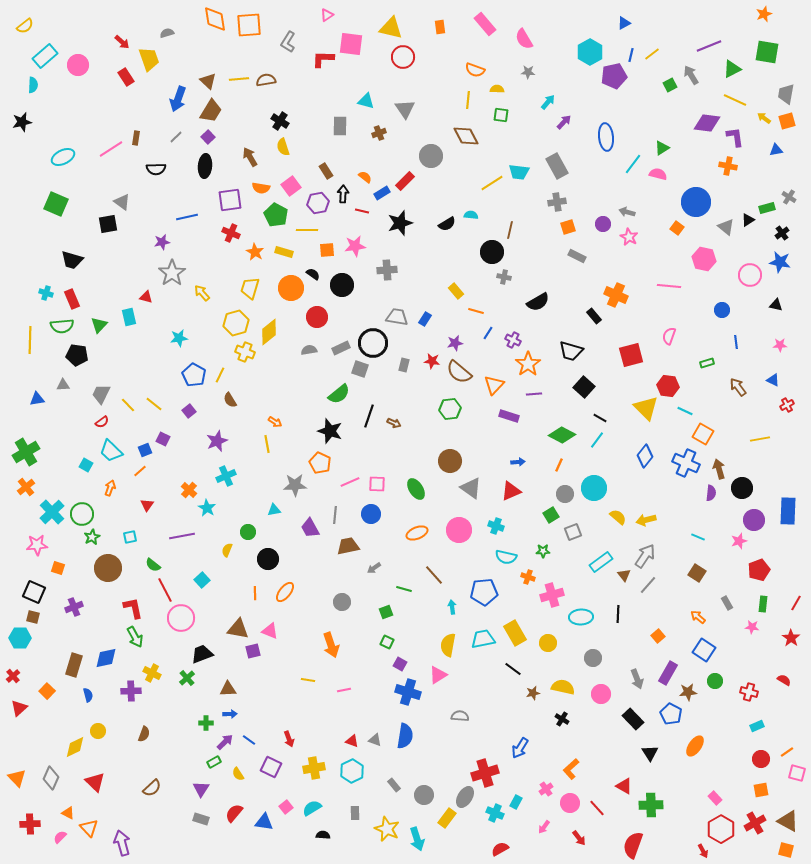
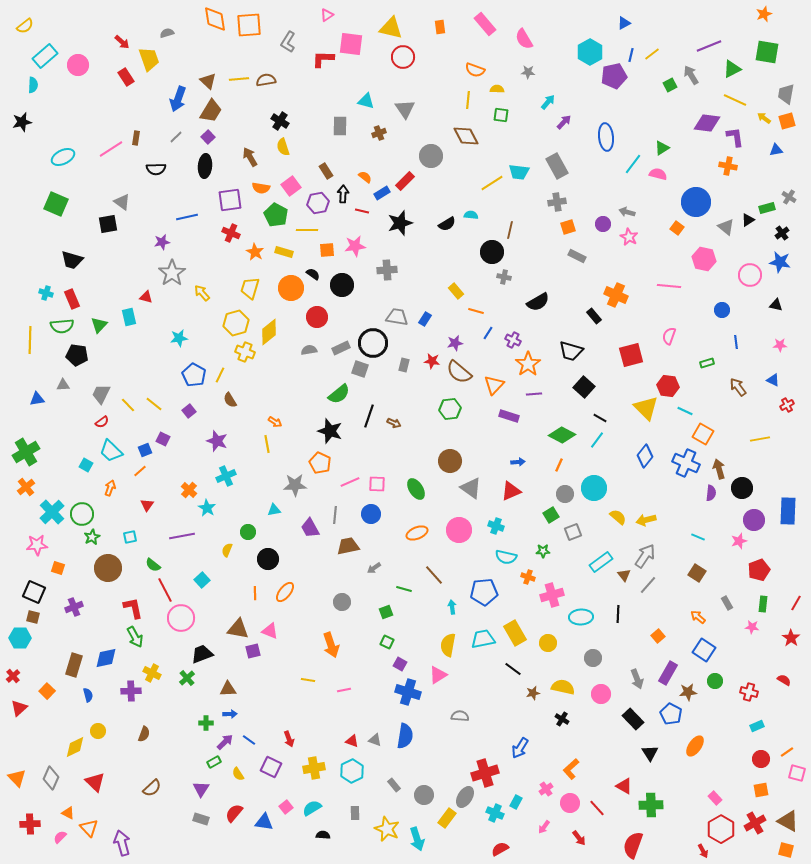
purple star at (217, 441): rotated 30 degrees counterclockwise
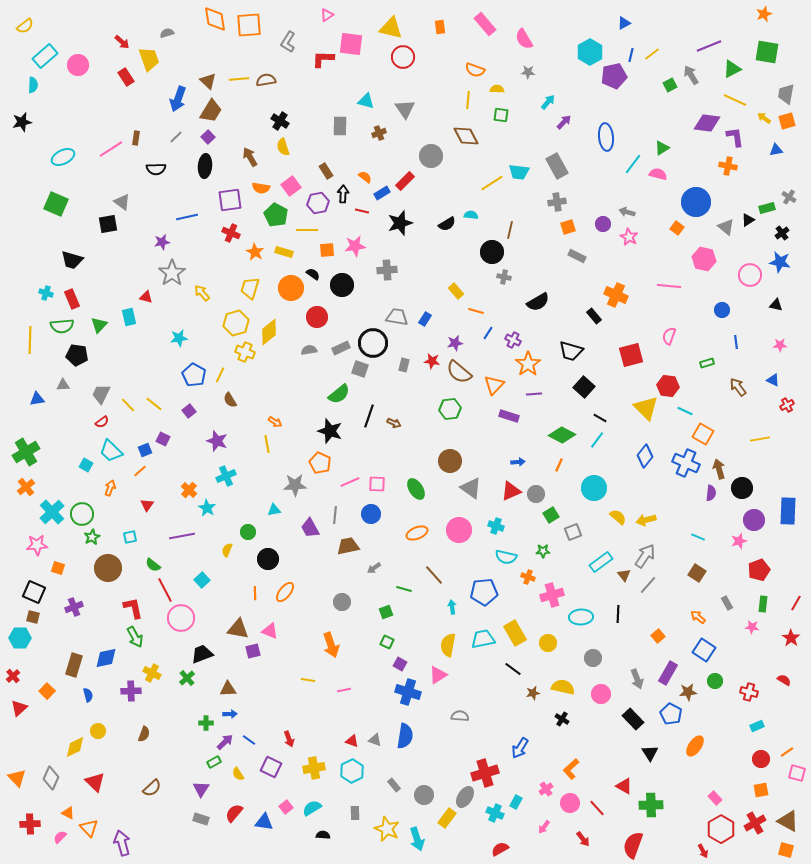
gray circle at (565, 494): moved 29 px left
red arrow at (579, 838): moved 4 px right, 1 px down
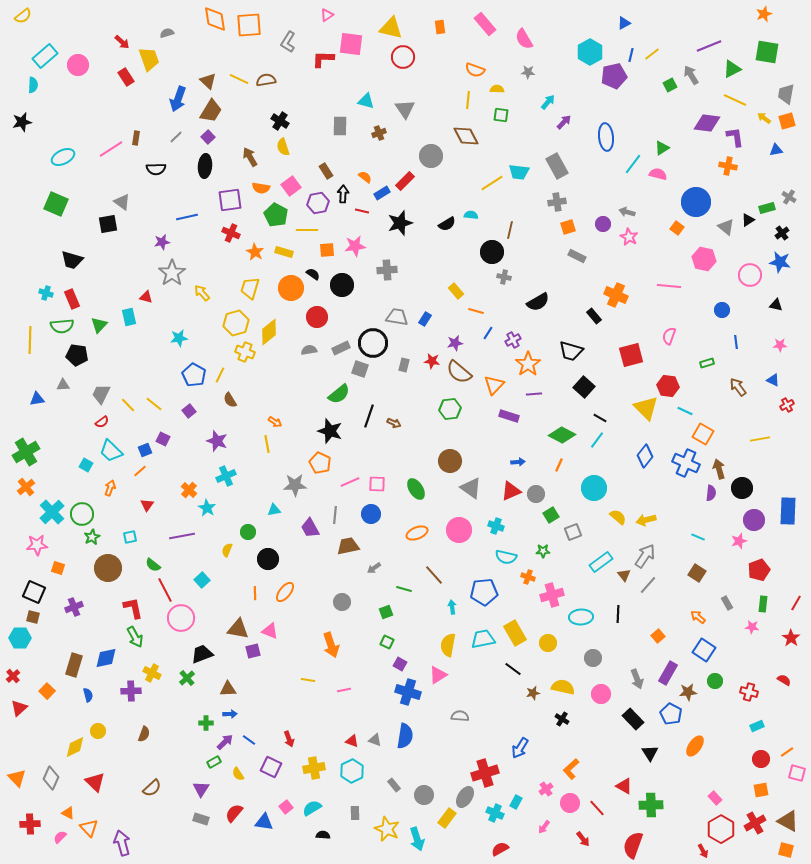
yellow semicircle at (25, 26): moved 2 px left, 10 px up
yellow line at (239, 79): rotated 30 degrees clockwise
purple cross at (513, 340): rotated 35 degrees clockwise
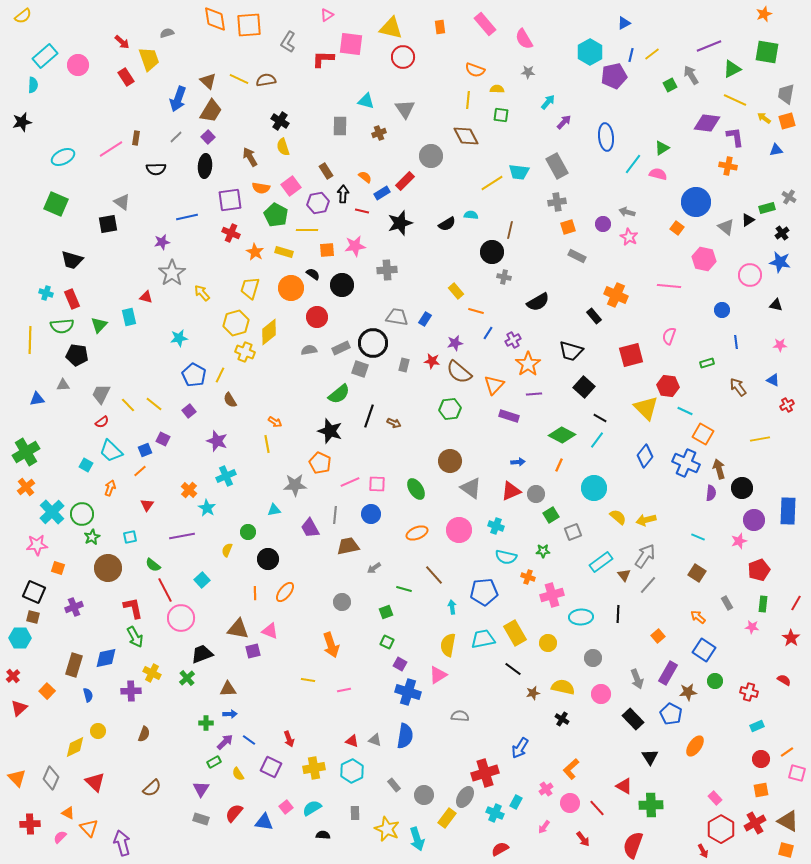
black triangle at (650, 753): moved 4 px down
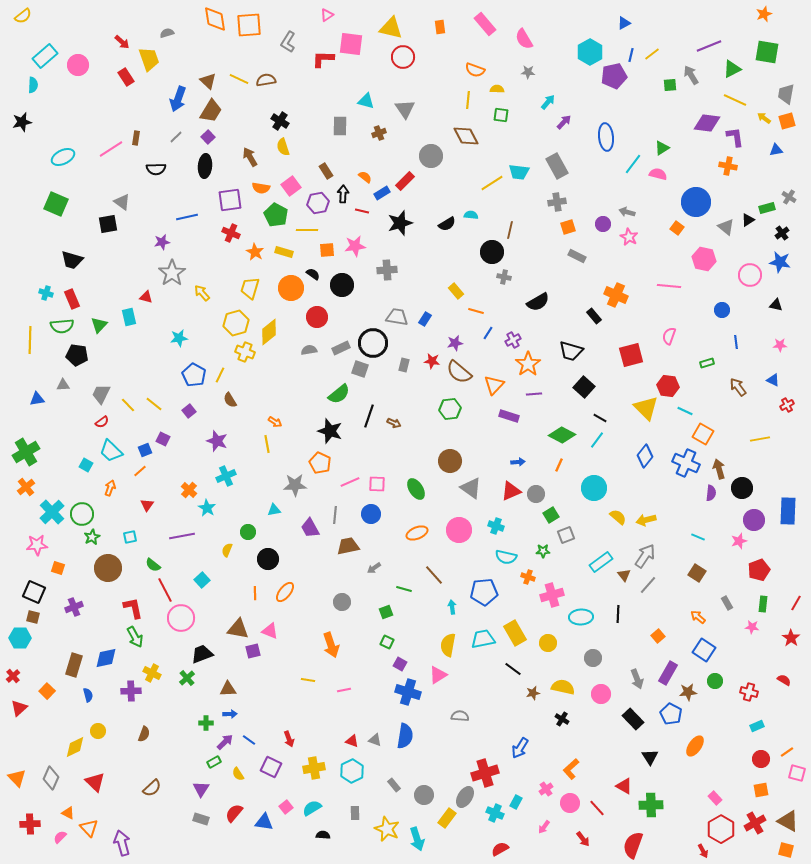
green square at (670, 85): rotated 24 degrees clockwise
gray square at (573, 532): moved 7 px left, 3 px down
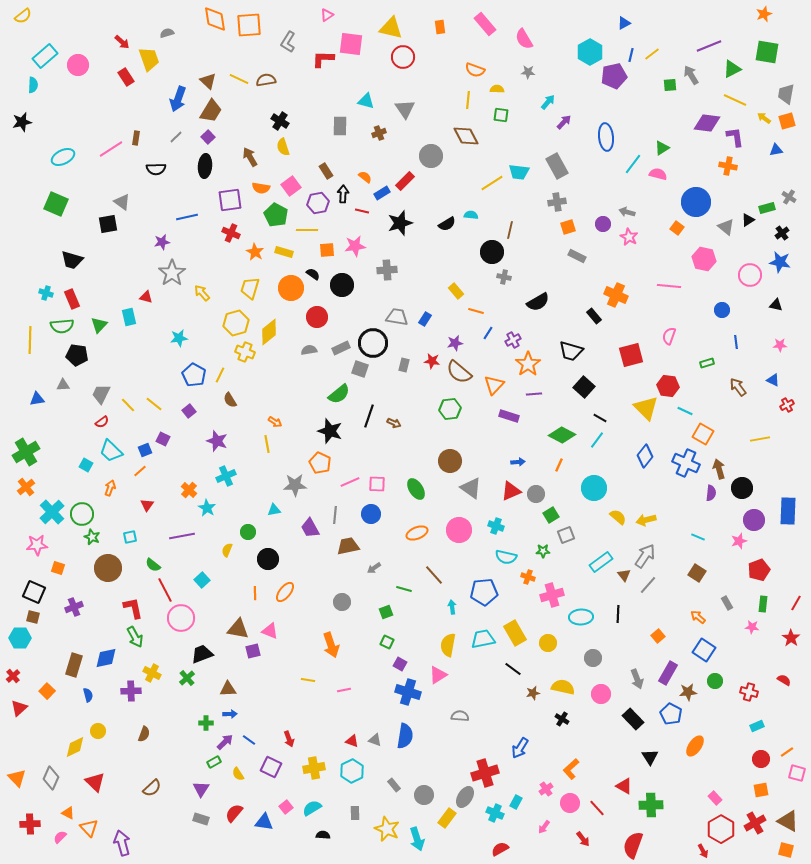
green star at (92, 537): rotated 21 degrees counterclockwise
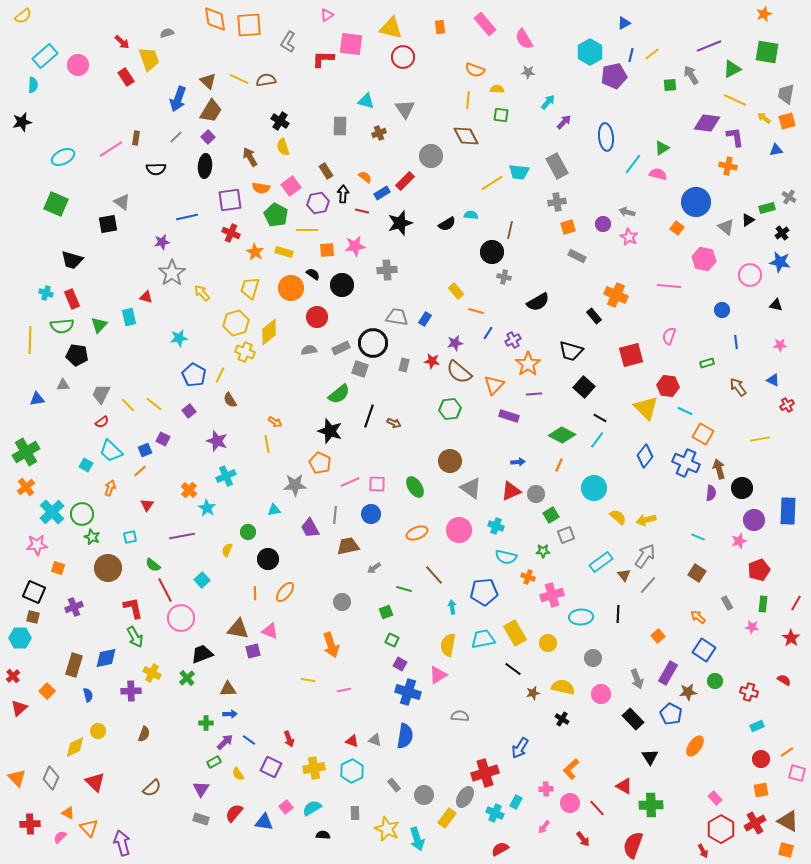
green ellipse at (416, 489): moved 1 px left, 2 px up
green square at (387, 642): moved 5 px right, 2 px up
pink cross at (546, 789): rotated 32 degrees clockwise
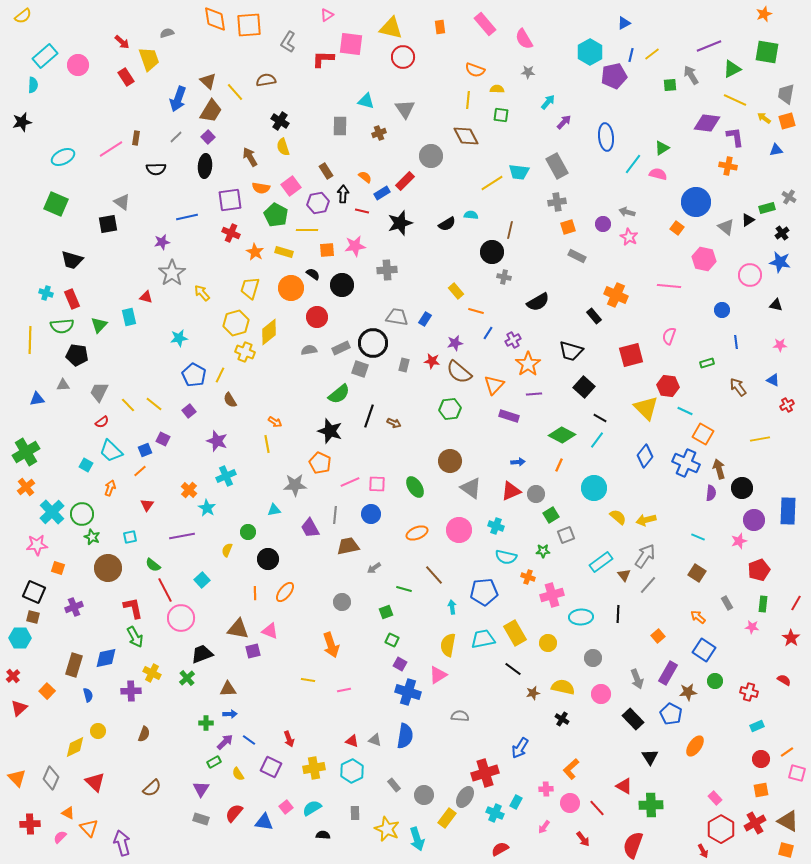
yellow line at (239, 79): moved 4 px left, 13 px down; rotated 24 degrees clockwise
gray trapezoid at (101, 394): moved 2 px left, 2 px up
